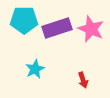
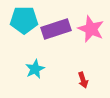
purple rectangle: moved 1 px left, 1 px down
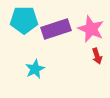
red arrow: moved 14 px right, 24 px up
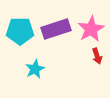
cyan pentagon: moved 4 px left, 11 px down
pink star: rotated 20 degrees clockwise
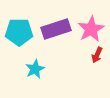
cyan pentagon: moved 1 px left, 1 px down
red arrow: moved 1 px up; rotated 42 degrees clockwise
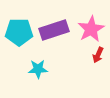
purple rectangle: moved 2 px left, 1 px down
red arrow: moved 1 px right
cyan star: moved 3 px right; rotated 24 degrees clockwise
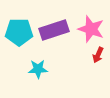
pink star: rotated 24 degrees counterclockwise
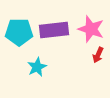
purple rectangle: rotated 12 degrees clockwise
cyan star: moved 1 px left, 2 px up; rotated 24 degrees counterclockwise
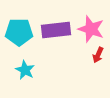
purple rectangle: moved 2 px right
cyan star: moved 12 px left, 3 px down; rotated 18 degrees counterclockwise
